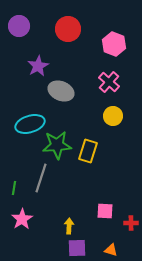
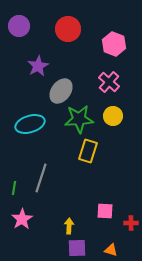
gray ellipse: rotated 75 degrees counterclockwise
green star: moved 22 px right, 26 px up
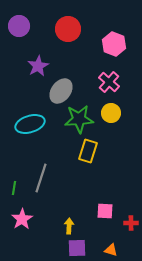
yellow circle: moved 2 px left, 3 px up
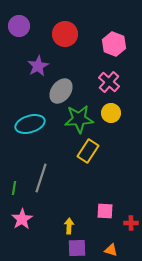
red circle: moved 3 px left, 5 px down
yellow rectangle: rotated 15 degrees clockwise
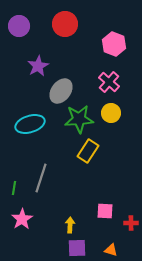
red circle: moved 10 px up
yellow arrow: moved 1 px right, 1 px up
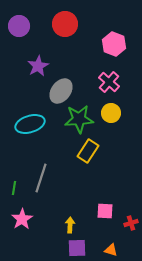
red cross: rotated 16 degrees counterclockwise
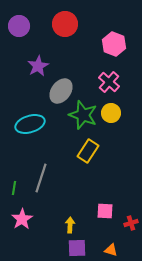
green star: moved 4 px right, 4 px up; rotated 24 degrees clockwise
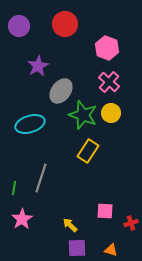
pink hexagon: moved 7 px left, 4 px down
yellow arrow: rotated 49 degrees counterclockwise
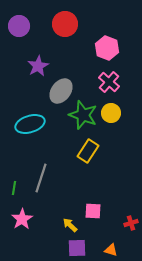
pink square: moved 12 px left
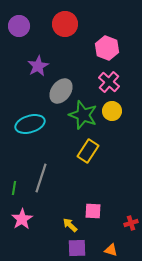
yellow circle: moved 1 px right, 2 px up
